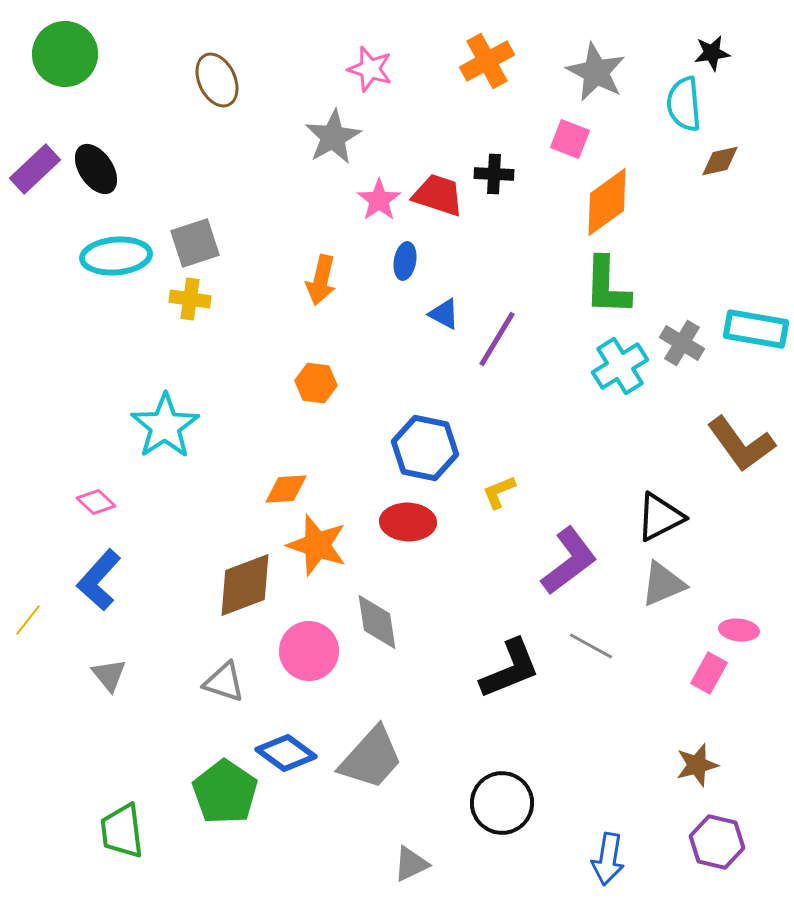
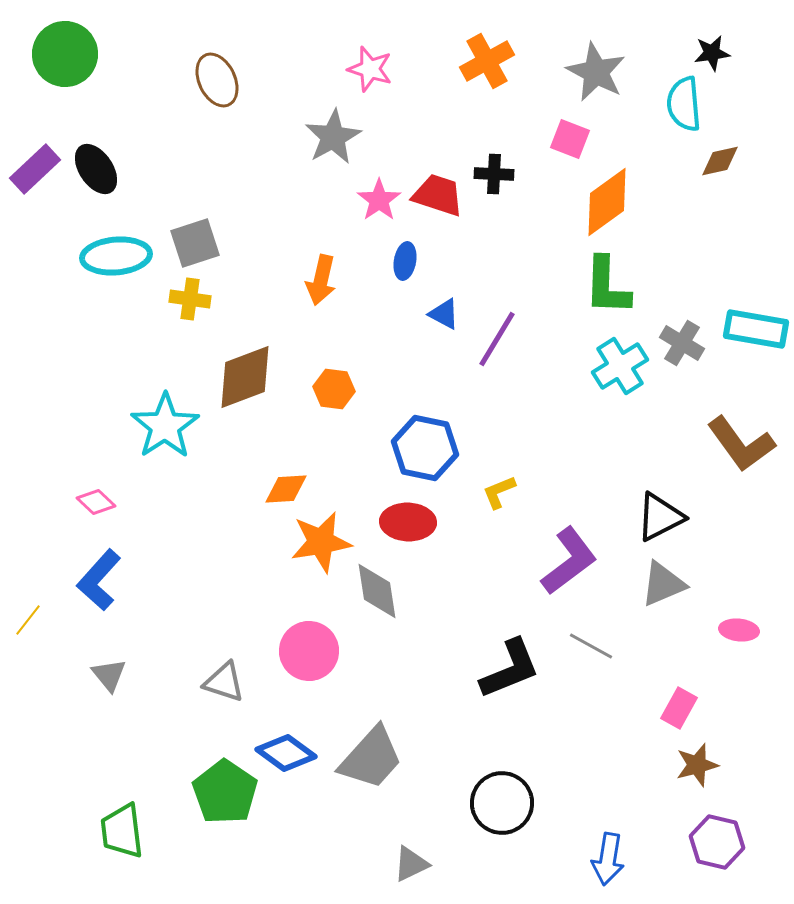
orange hexagon at (316, 383): moved 18 px right, 6 px down
orange star at (317, 545): moved 4 px right, 3 px up; rotated 28 degrees counterclockwise
brown diamond at (245, 585): moved 208 px up
gray diamond at (377, 622): moved 31 px up
pink rectangle at (709, 673): moved 30 px left, 35 px down
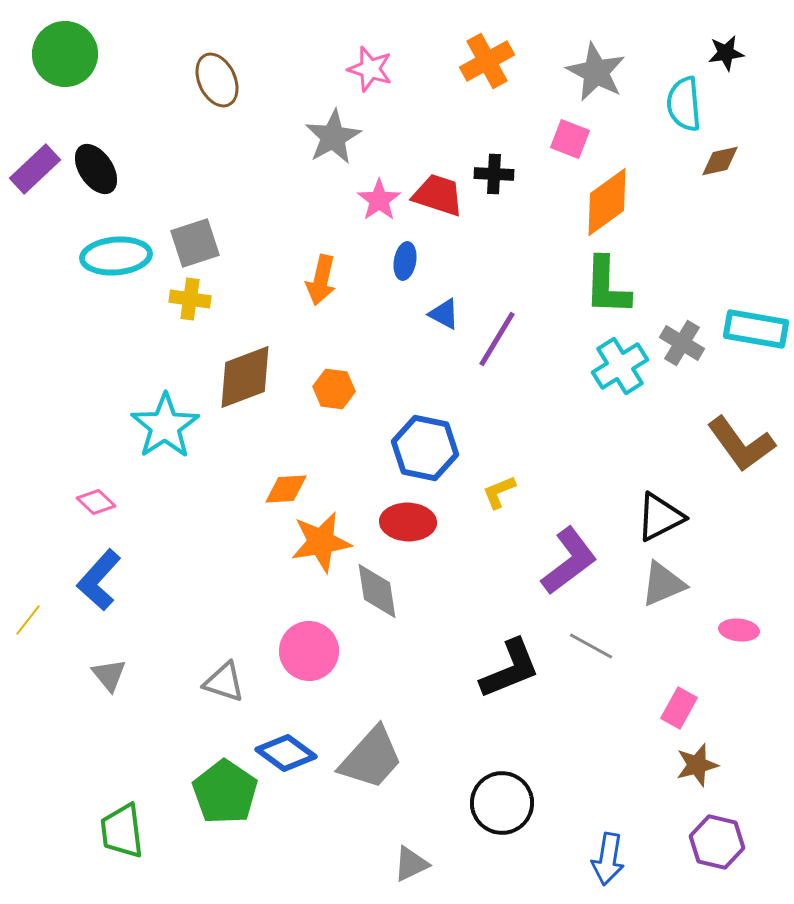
black star at (712, 53): moved 14 px right
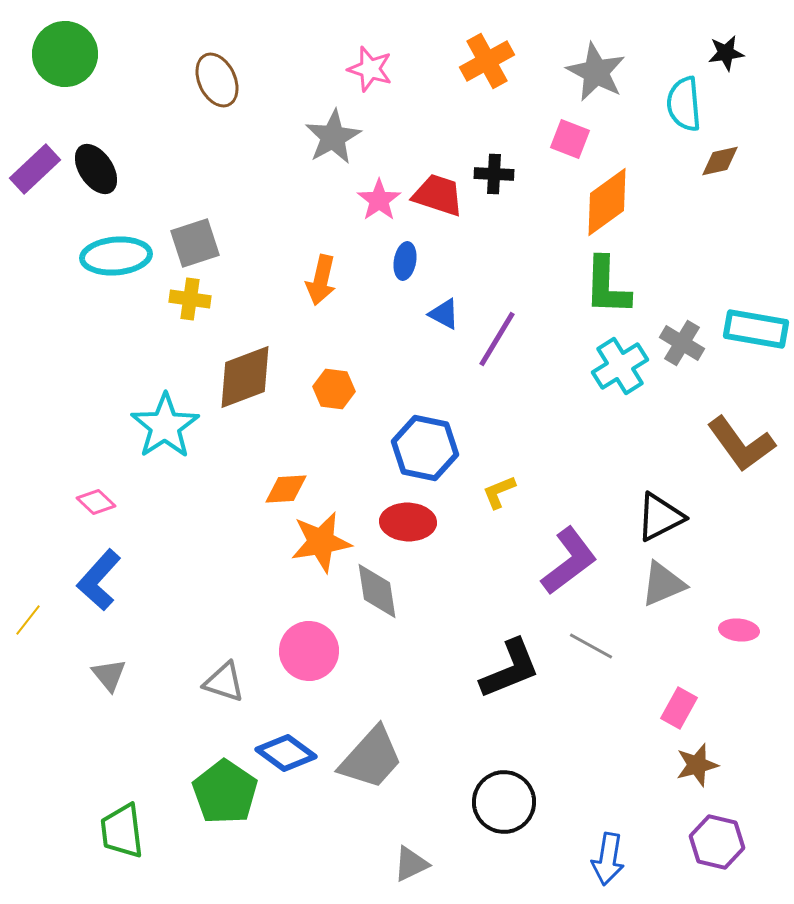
black circle at (502, 803): moved 2 px right, 1 px up
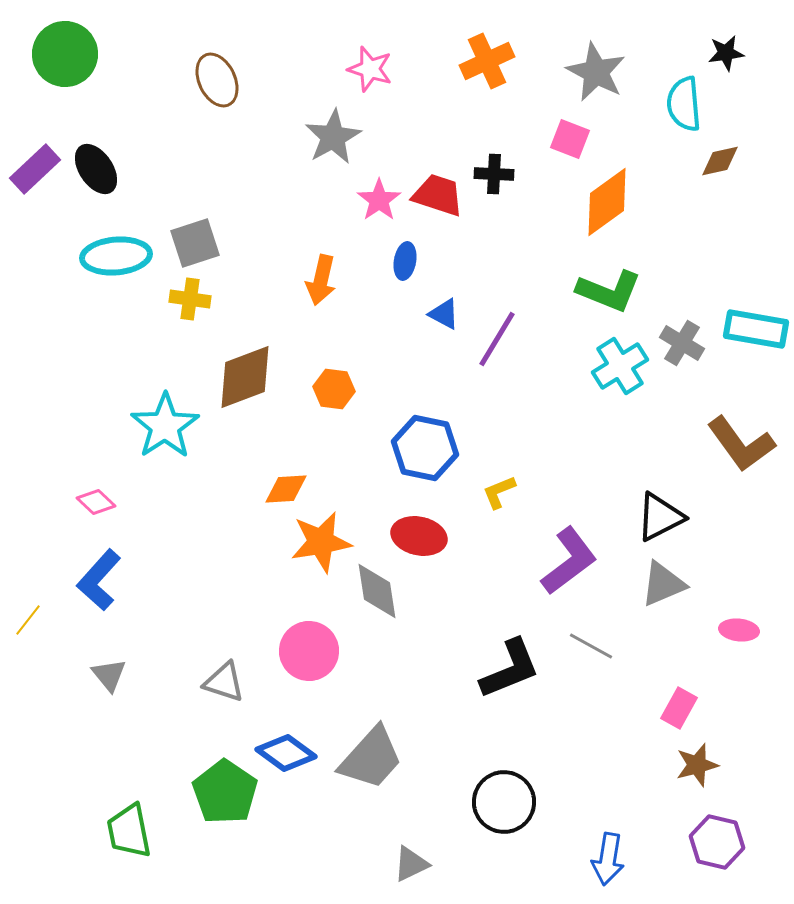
orange cross at (487, 61): rotated 4 degrees clockwise
green L-shape at (607, 286): moved 2 px right, 5 px down; rotated 70 degrees counterclockwise
red ellipse at (408, 522): moved 11 px right, 14 px down; rotated 10 degrees clockwise
green trapezoid at (122, 831): moved 7 px right; rotated 4 degrees counterclockwise
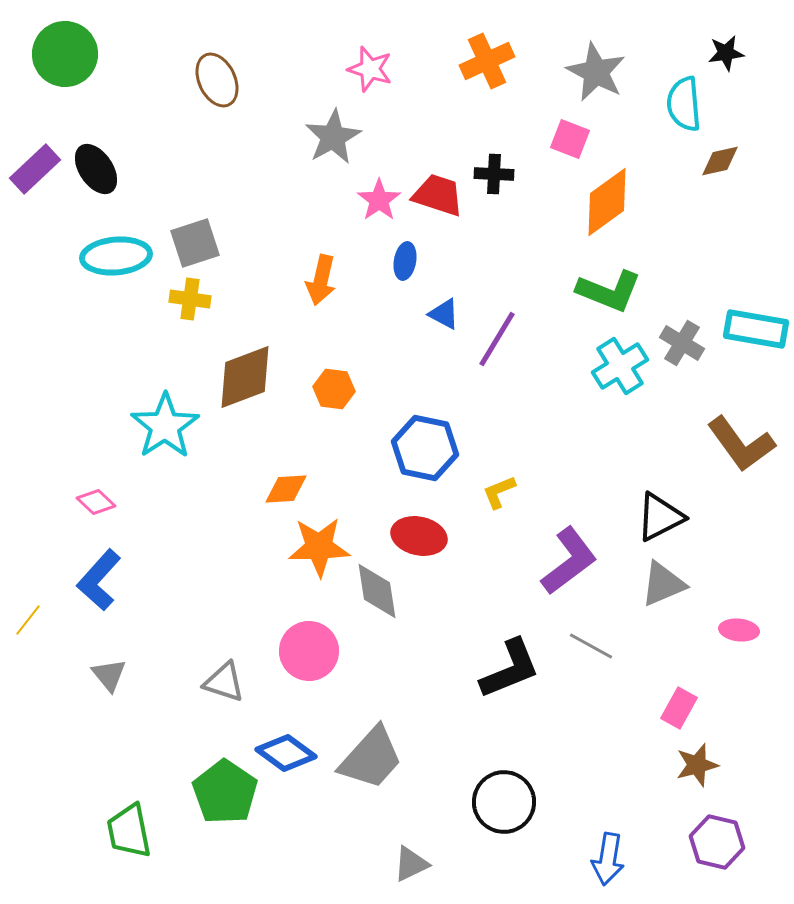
orange star at (321, 542): moved 2 px left, 5 px down; rotated 8 degrees clockwise
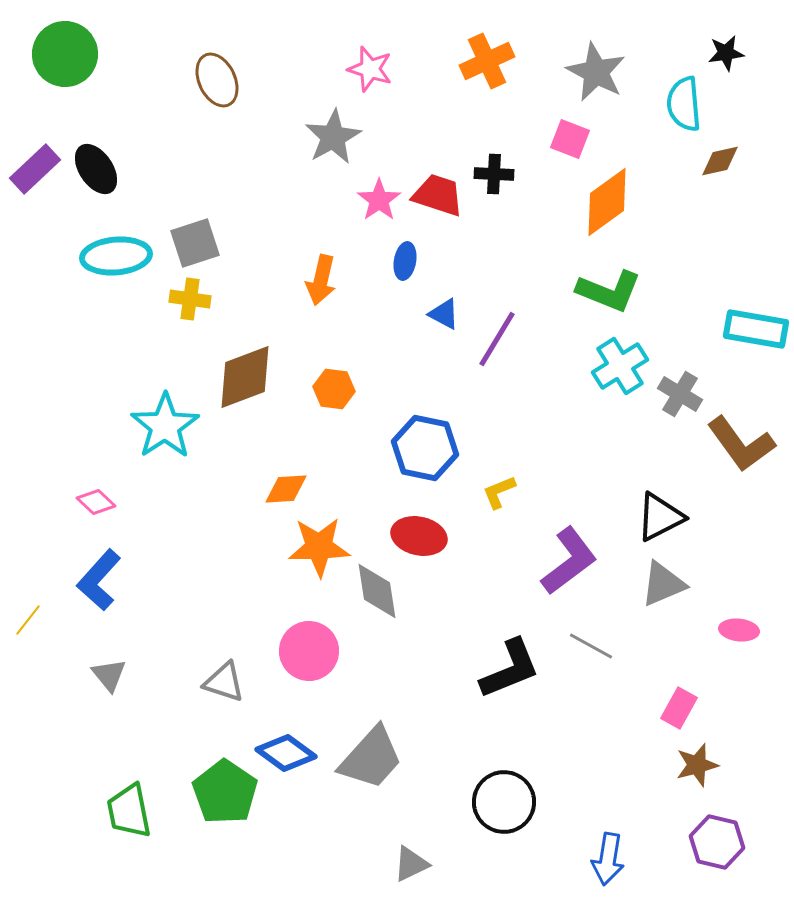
gray cross at (682, 343): moved 2 px left, 51 px down
green trapezoid at (129, 831): moved 20 px up
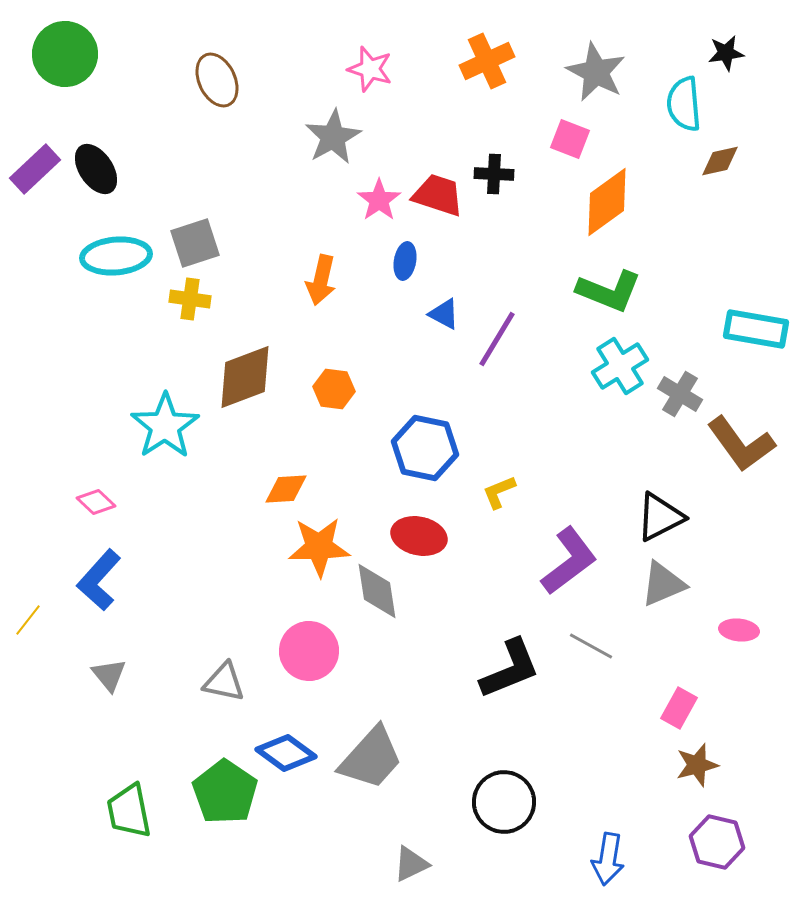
gray triangle at (224, 682): rotated 6 degrees counterclockwise
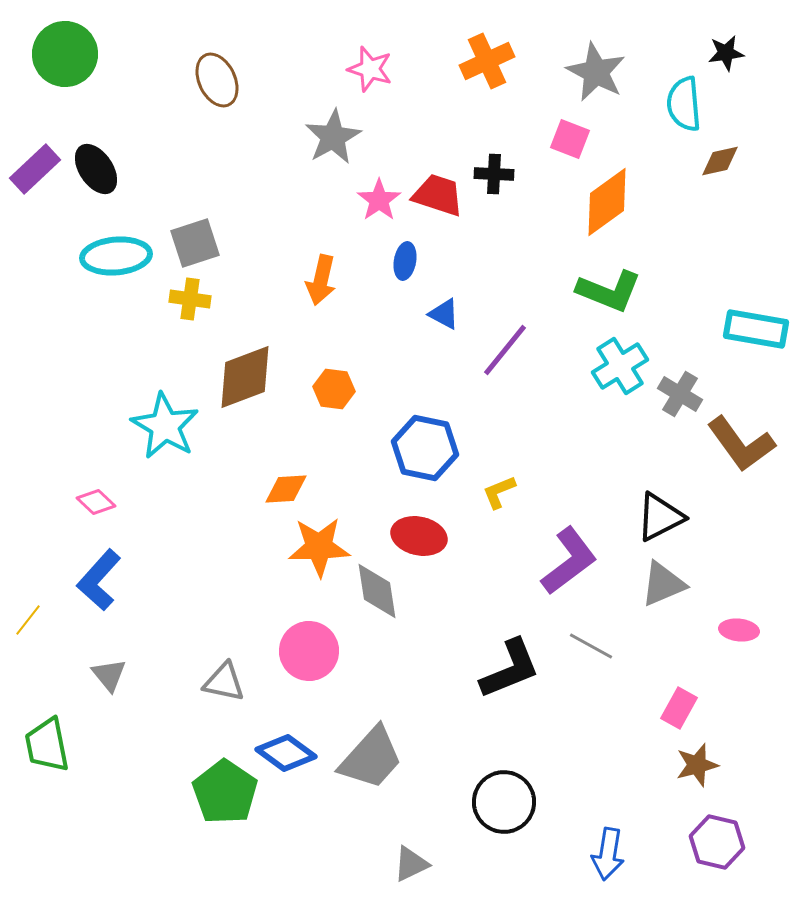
purple line at (497, 339): moved 8 px right, 11 px down; rotated 8 degrees clockwise
cyan star at (165, 426): rotated 8 degrees counterclockwise
green trapezoid at (129, 811): moved 82 px left, 66 px up
blue arrow at (608, 859): moved 5 px up
